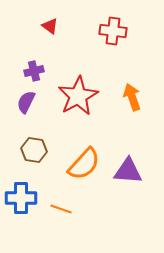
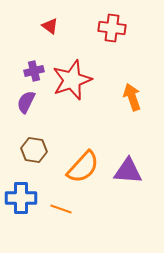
red cross: moved 1 px left, 3 px up
red star: moved 6 px left, 16 px up; rotated 9 degrees clockwise
orange semicircle: moved 1 px left, 3 px down
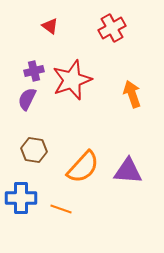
red cross: rotated 36 degrees counterclockwise
orange arrow: moved 3 px up
purple semicircle: moved 1 px right, 3 px up
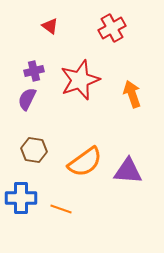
red star: moved 8 px right
orange semicircle: moved 2 px right, 5 px up; rotated 12 degrees clockwise
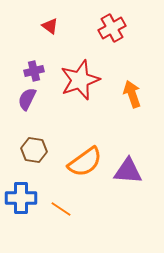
orange line: rotated 15 degrees clockwise
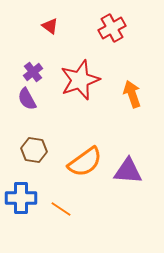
purple cross: moved 1 px left, 1 px down; rotated 24 degrees counterclockwise
purple semicircle: rotated 55 degrees counterclockwise
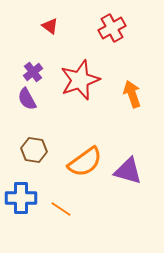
purple triangle: rotated 12 degrees clockwise
